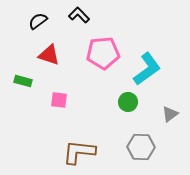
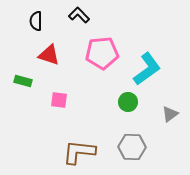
black semicircle: moved 2 px left; rotated 54 degrees counterclockwise
pink pentagon: moved 1 px left
gray hexagon: moved 9 px left
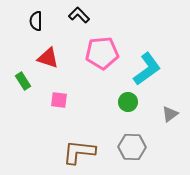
red triangle: moved 1 px left, 3 px down
green rectangle: rotated 42 degrees clockwise
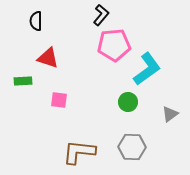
black L-shape: moved 22 px right; rotated 85 degrees clockwise
pink pentagon: moved 12 px right, 8 px up
green rectangle: rotated 60 degrees counterclockwise
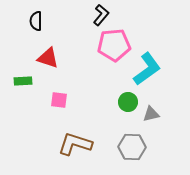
gray triangle: moved 19 px left; rotated 24 degrees clockwise
brown L-shape: moved 4 px left, 8 px up; rotated 12 degrees clockwise
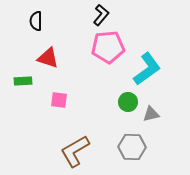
pink pentagon: moved 6 px left, 2 px down
brown L-shape: moved 7 px down; rotated 48 degrees counterclockwise
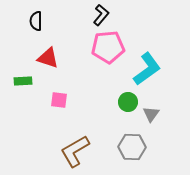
gray triangle: rotated 42 degrees counterclockwise
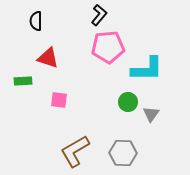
black L-shape: moved 2 px left
cyan L-shape: rotated 36 degrees clockwise
gray hexagon: moved 9 px left, 6 px down
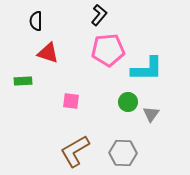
pink pentagon: moved 3 px down
red triangle: moved 5 px up
pink square: moved 12 px right, 1 px down
